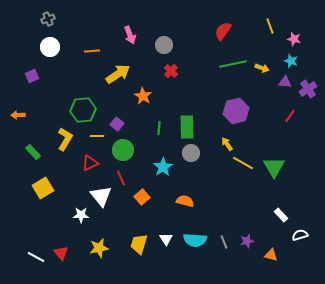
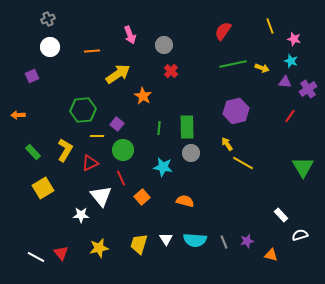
yellow L-shape at (65, 139): moved 11 px down
cyan star at (163, 167): rotated 30 degrees counterclockwise
green triangle at (274, 167): moved 29 px right
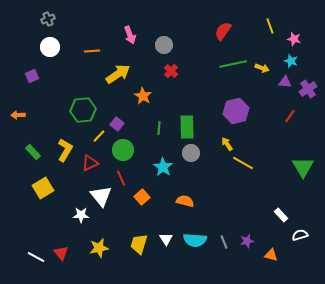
yellow line at (97, 136): moved 2 px right; rotated 48 degrees counterclockwise
cyan star at (163, 167): rotated 24 degrees clockwise
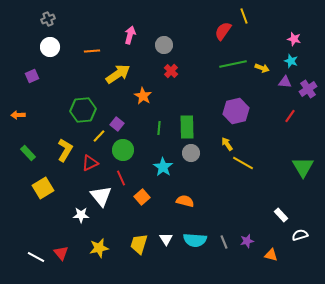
yellow line at (270, 26): moved 26 px left, 10 px up
pink arrow at (130, 35): rotated 144 degrees counterclockwise
green rectangle at (33, 152): moved 5 px left, 1 px down
